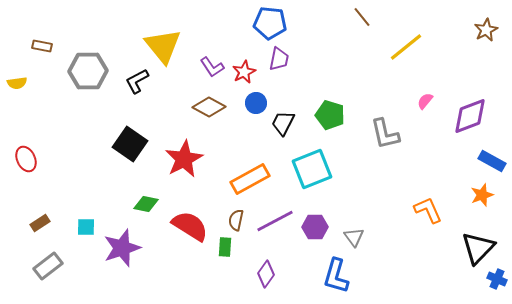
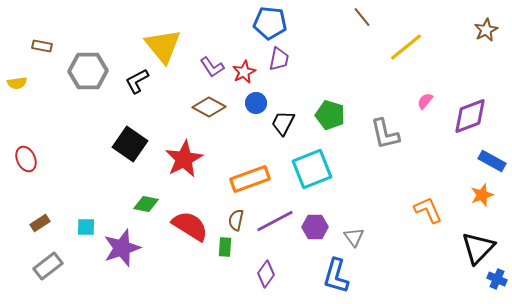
orange rectangle at (250, 179): rotated 9 degrees clockwise
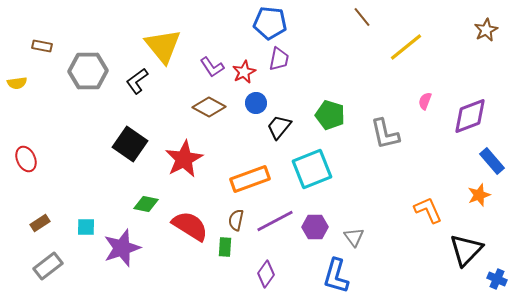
black L-shape at (137, 81): rotated 8 degrees counterclockwise
pink semicircle at (425, 101): rotated 18 degrees counterclockwise
black trapezoid at (283, 123): moved 4 px left, 4 px down; rotated 12 degrees clockwise
blue rectangle at (492, 161): rotated 20 degrees clockwise
orange star at (482, 195): moved 3 px left
black triangle at (478, 248): moved 12 px left, 2 px down
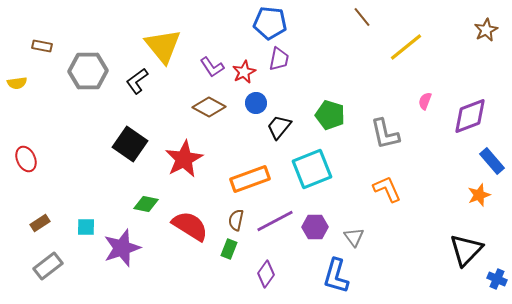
orange L-shape at (428, 210): moved 41 px left, 21 px up
green rectangle at (225, 247): moved 4 px right, 2 px down; rotated 18 degrees clockwise
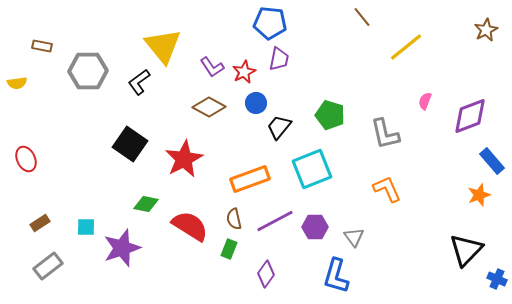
black L-shape at (137, 81): moved 2 px right, 1 px down
brown semicircle at (236, 220): moved 2 px left, 1 px up; rotated 25 degrees counterclockwise
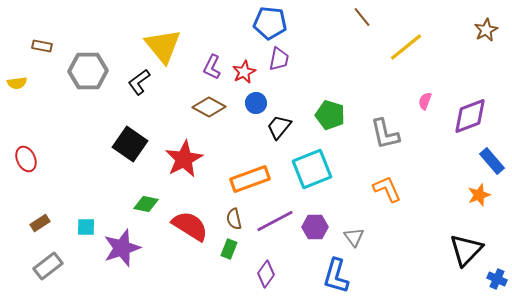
purple L-shape at (212, 67): rotated 60 degrees clockwise
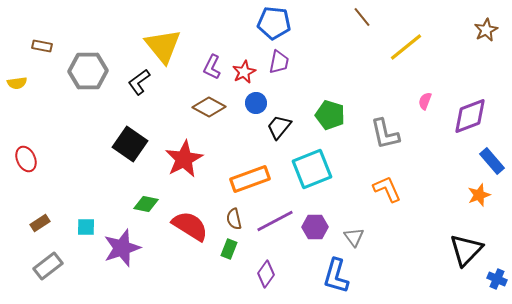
blue pentagon at (270, 23): moved 4 px right
purple trapezoid at (279, 59): moved 3 px down
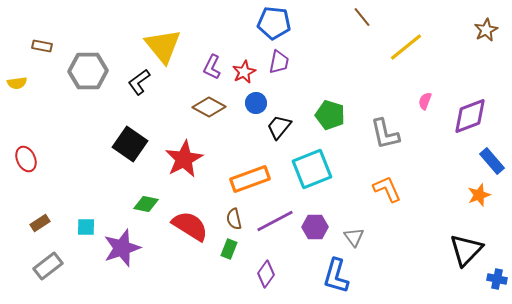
blue cross at (497, 279): rotated 12 degrees counterclockwise
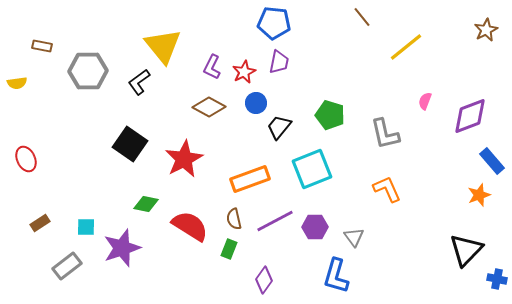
gray rectangle at (48, 266): moved 19 px right
purple diamond at (266, 274): moved 2 px left, 6 px down
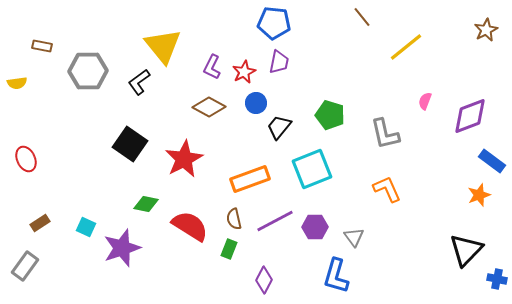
blue rectangle at (492, 161): rotated 12 degrees counterclockwise
cyan square at (86, 227): rotated 24 degrees clockwise
gray rectangle at (67, 266): moved 42 px left; rotated 16 degrees counterclockwise
purple diamond at (264, 280): rotated 8 degrees counterclockwise
